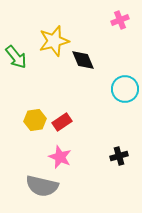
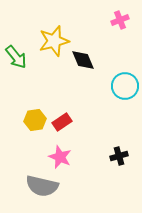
cyan circle: moved 3 px up
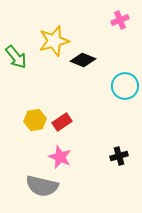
black diamond: rotated 45 degrees counterclockwise
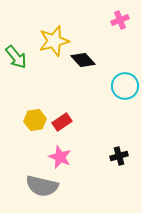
black diamond: rotated 25 degrees clockwise
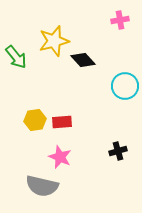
pink cross: rotated 12 degrees clockwise
red rectangle: rotated 30 degrees clockwise
black cross: moved 1 px left, 5 px up
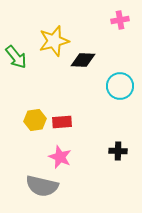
black diamond: rotated 45 degrees counterclockwise
cyan circle: moved 5 px left
black cross: rotated 18 degrees clockwise
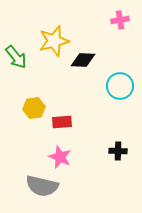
yellow hexagon: moved 1 px left, 12 px up
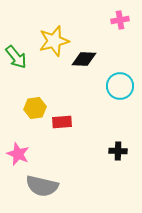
black diamond: moved 1 px right, 1 px up
yellow hexagon: moved 1 px right
pink star: moved 42 px left, 3 px up
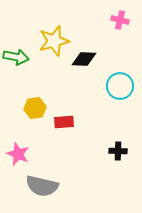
pink cross: rotated 24 degrees clockwise
green arrow: rotated 40 degrees counterclockwise
red rectangle: moved 2 px right
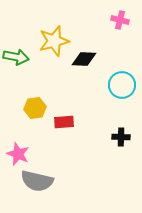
cyan circle: moved 2 px right, 1 px up
black cross: moved 3 px right, 14 px up
gray semicircle: moved 5 px left, 5 px up
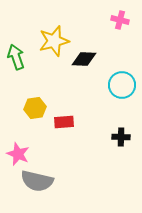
green arrow: rotated 120 degrees counterclockwise
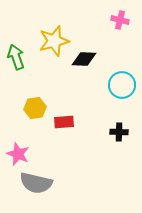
black cross: moved 2 px left, 5 px up
gray semicircle: moved 1 px left, 2 px down
